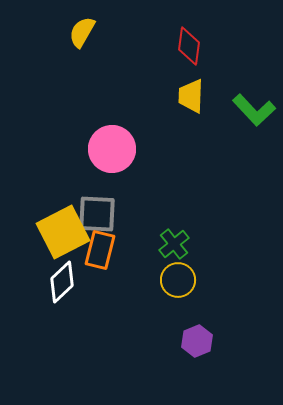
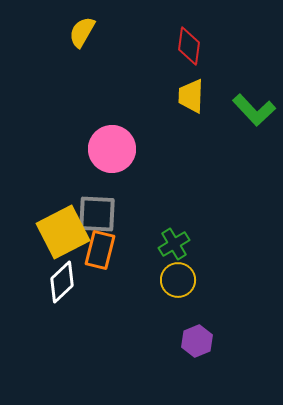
green cross: rotated 8 degrees clockwise
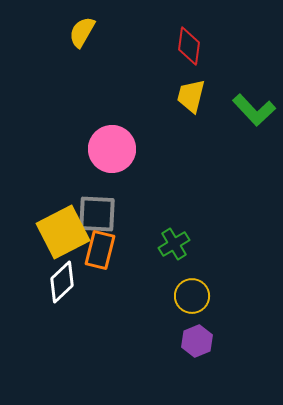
yellow trapezoid: rotated 12 degrees clockwise
yellow circle: moved 14 px right, 16 px down
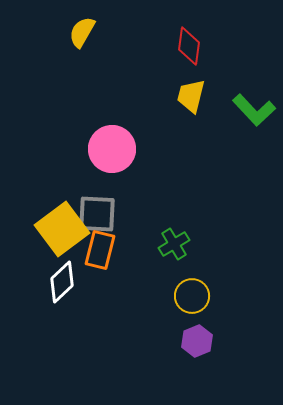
yellow square: moved 1 px left, 3 px up; rotated 10 degrees counterclockwise
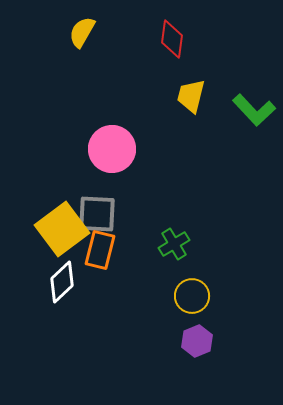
red diamond: moved 17 px left, 7 px up
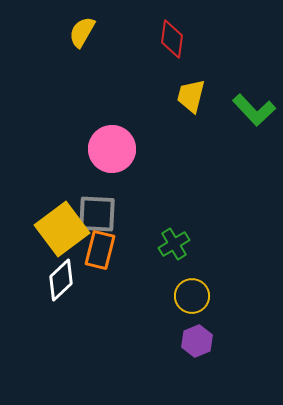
white diamond: moved 1 px left, 2 px up
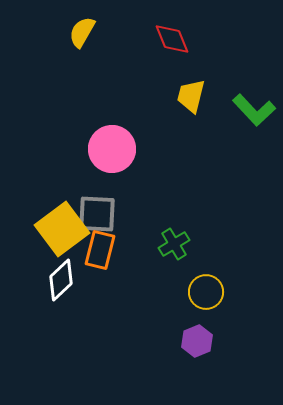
red diamond: rotated 30 degrees counterclockwise
yellow circle: moved 14 px right, 4 px up
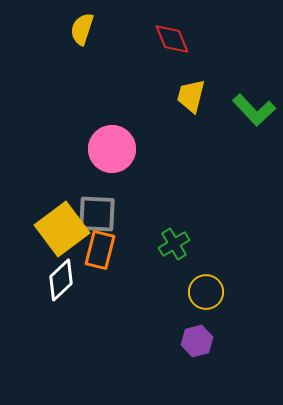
yellow semicircle: moved 3 px up; rotated 12 degrees counterclockwise
purple hexagon: rotated 8 degrees clockwise
